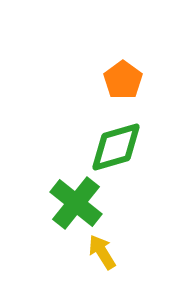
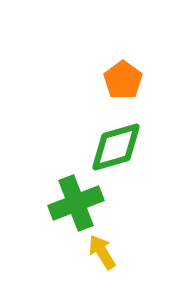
green cross: rotated 30 degrees clockwise
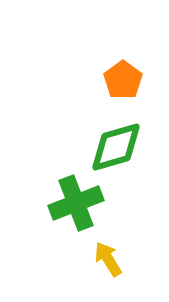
yellow arrow: moved 6 px right, 7 px down
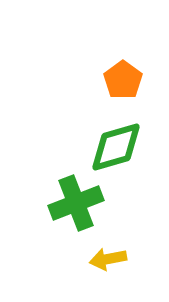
yellow arrow: rotated 69 degrees counterclockwise
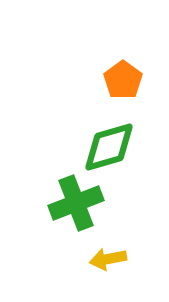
green diamond: moved 7 px left
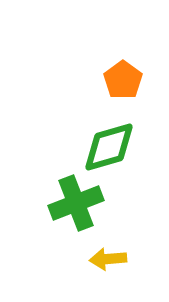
yellow arrow: rotated 6 degrees clockwise
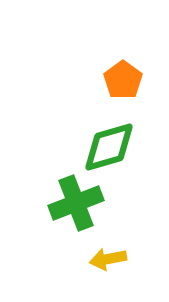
yellow arrow: rotated 6 degrees counterclockwise
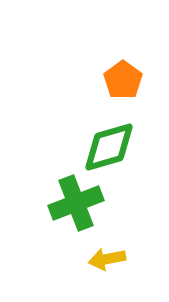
yellow arrow: moved 1 px left
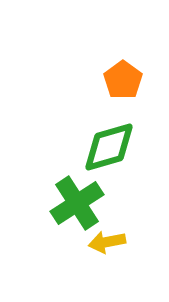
green cross: moved 1 px right; rotated 12 degrees counterclockwise
yellow arrow: moved 17 px up
